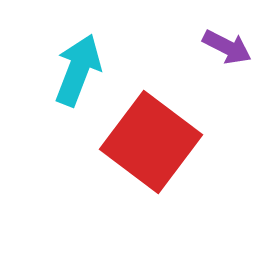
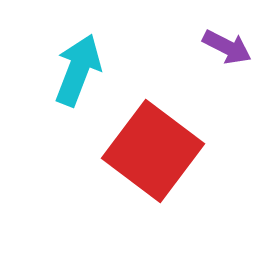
red square: moved 2 px right, 9 px down
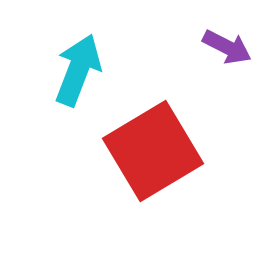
red square: rotated 22 degrees clockwise
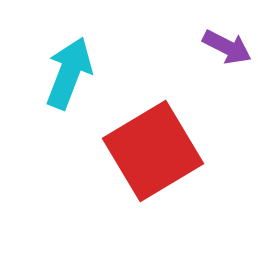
cyan arrow: moved 9 px left, 3 px down
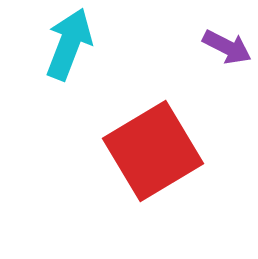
cyan arrow: moved 29 px up
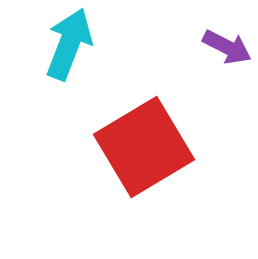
red square: moved 9 px left, 4 px up
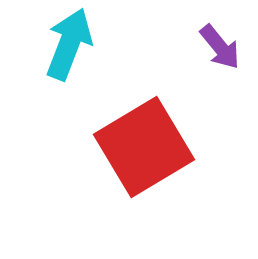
purple arrow: moved 7 px left; rotated 24 degrees clockwise
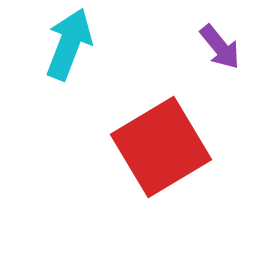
red square: moved 17 px right
